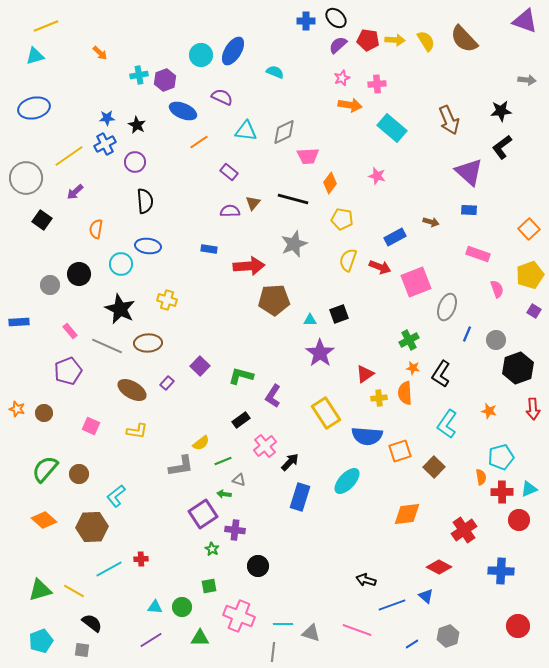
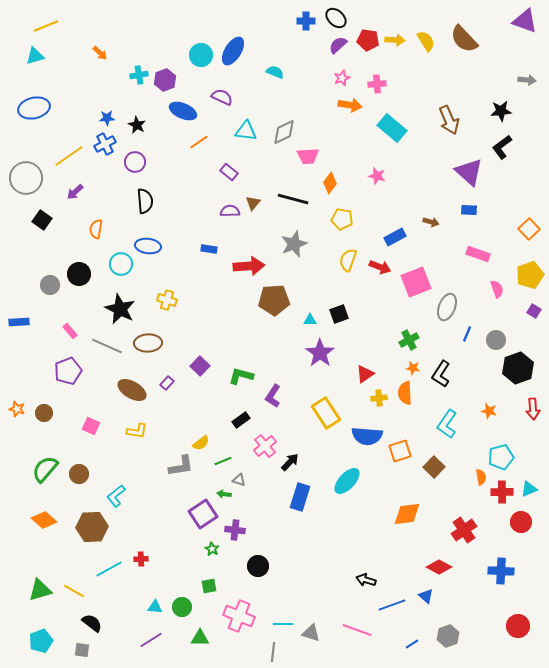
red circle at (519, 520): moved 2 px right, 2 px down
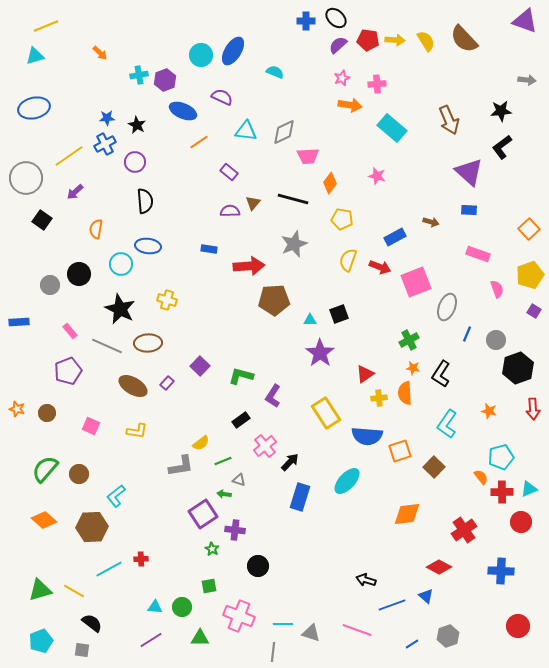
brown ellipse at (132, 390): moved 1 px right, 4 px up
brown circle at (44, 413): moved 3 px right
orange semicircle at (481, 477): rotated 28 degrees counterclockwise
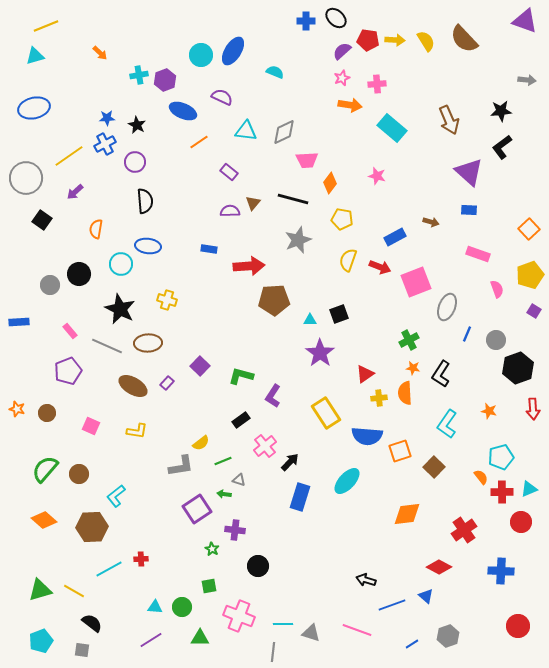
purple semicircle at (338, 45): moved 4 px right, 6 px down
pink trapezoid at (308, 156): moved 1 px left, 4 px down
gray star at (294, 244): moved 4 px right, 4 px up
purple square at (203, 514): moved 6 px left, 5 px up
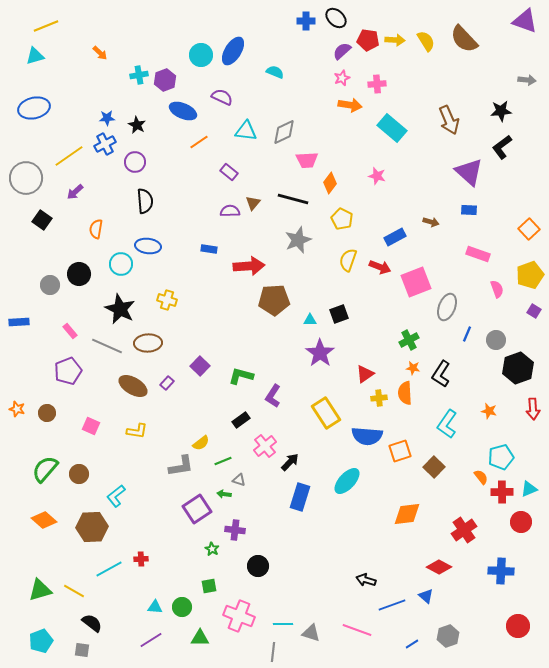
yellow pentagon at (342, 219): rotated 15 degrees clockwise
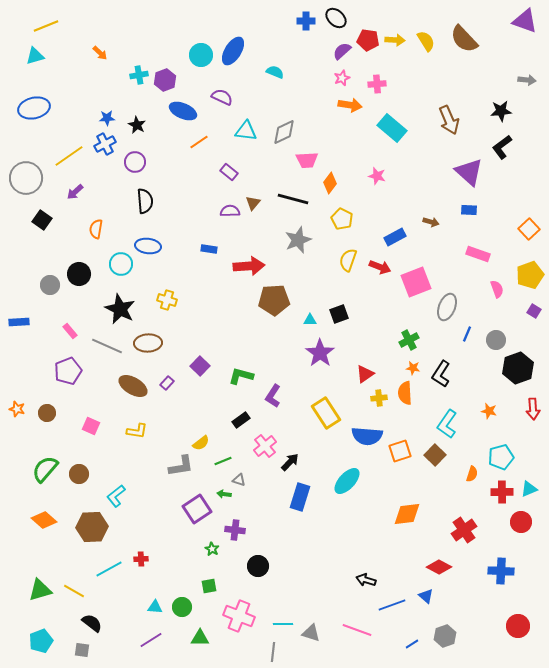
brown square at (434, 467): moved 1 px right, 12 px up
orange semicircle at (481, 477): moved 9 px left, 3 px up; rotated 56 degrees clockwise
gray hexagon at (448, 636): moved 3 px left
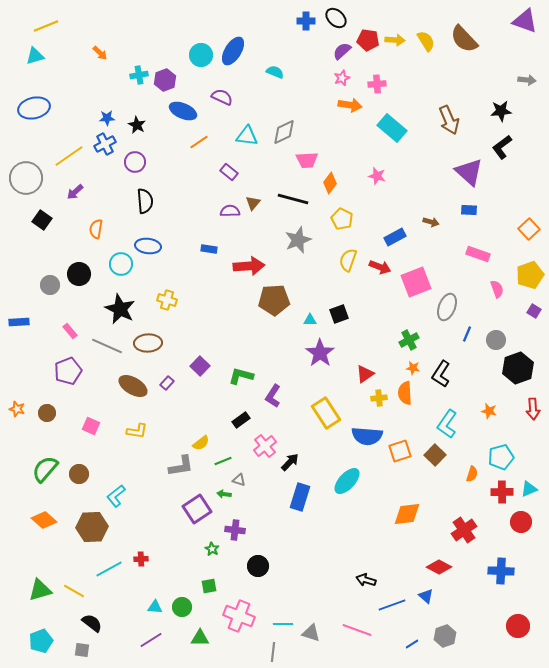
cyan triangle at (246, 131): moved 1 px right, 5 px down
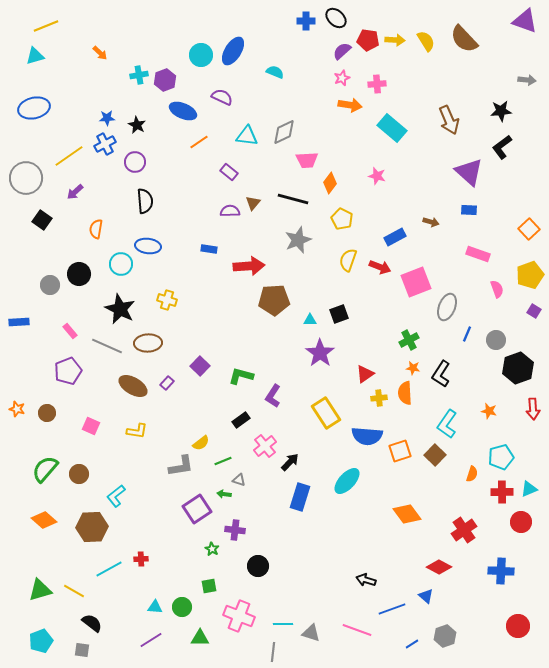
orange diamond at (407, 514): rotated 60 degrees clockwise
blue line at (392, 605): moved 4 px down
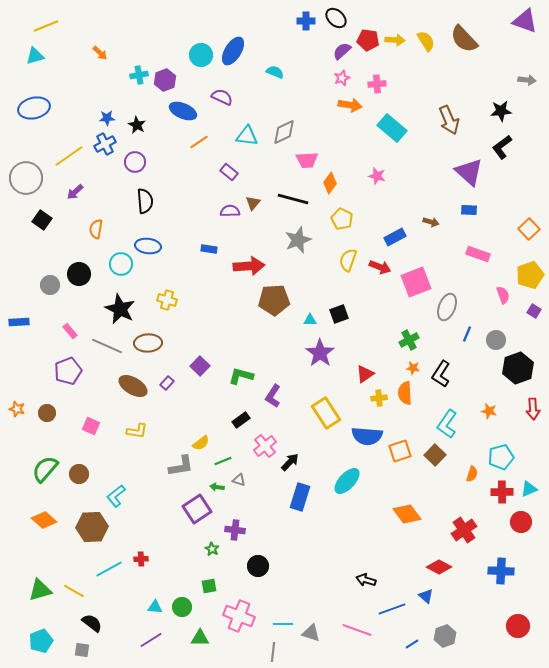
pink semicircle at (497, 289): moved 6 px right, 6 px down
green arrow at (224, 494): moved 7 px left, 7 px up
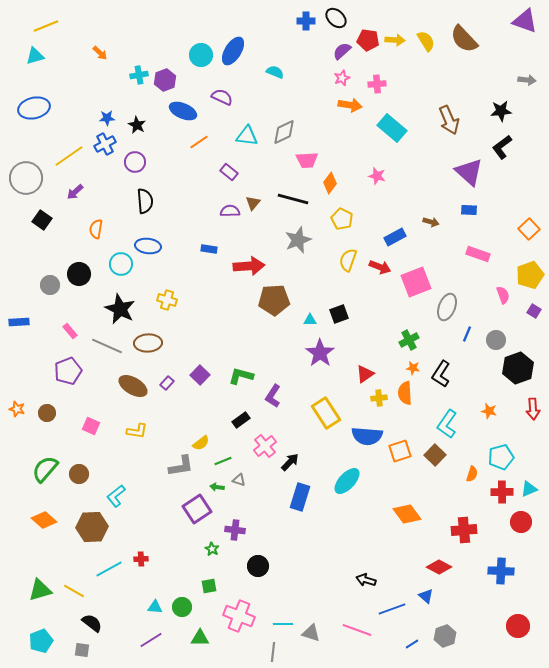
purple square at (200, 366): moved 9 px down
red cross at (464, 530): rotated 30 degrees clockwise
